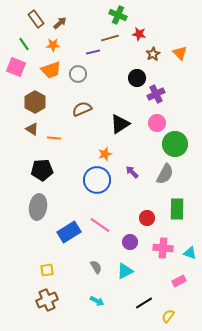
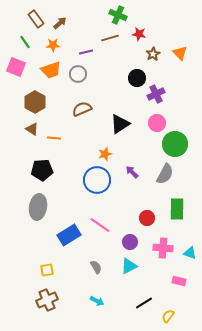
green line at (24, 44): moved 1 px right, 2 px up
purple line at (93, 52): moved 7 px left
blue rectangle at (69, 232): moved 3 px down
cyan triangle at (125, 271): moved 4 px right, 5 px up
pink rectangle at (179, 281): rotated 40 degrees clockwise
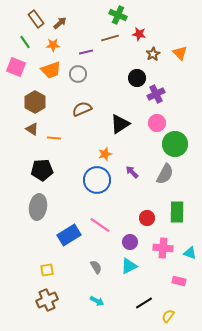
green rectangle at (177, 209): moved 3 px down
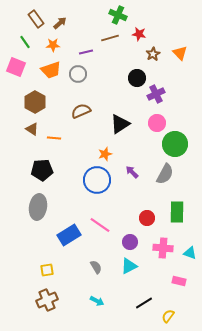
brown semicircle at (82, 109): moved 1 px left, 2 px down
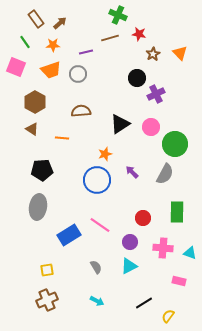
brown semicircle at (81, 111): rotated 18 degrees clockwise
pink circle at (157, 123): moved 6 px left, 4 px down
orange line at (54, 138): moved 8 px right
red circle at (147, 218): moved 4 px left
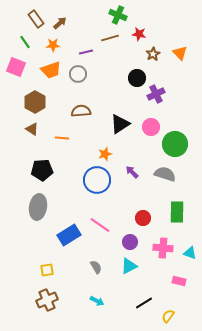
gray semicircle at (165, 174): rotated 100 degrees counterclockwise
